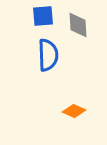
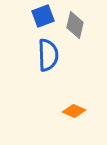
blue square: rotated 15 degrees counterclockwise
gray diamond: moved 3 px left; rotated 16 degrees clockwise
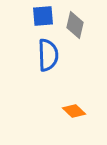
blue square: rotated 15 degrees clockwise
orange diamond: rotated 20 degrees clockwise
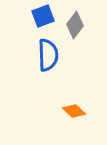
blue square: rotated 15 degrees counterclockwise
gray diamond: rotated 24 degrees clockwise
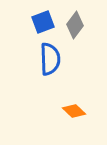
blue square: moved 6 px down
blue semicircle: moved 2 px right, 4 px down
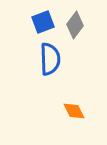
orange diamond: rotated 20 degrees clockwise
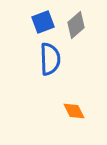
gray diamond: moved 1 px right; rotated 12 degrees clockwise
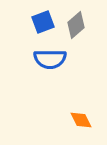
blue semicircle: rotated 92 degrees clockwise
orange diamond: moved 7 px right, 9 px down
